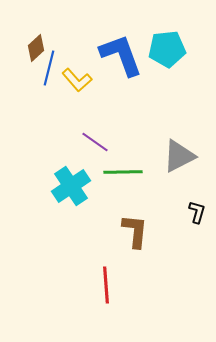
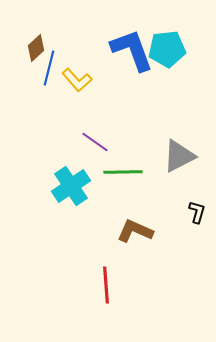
blue L-shape: moved 11 px right, 5 px up
brown L-shape: rotated 72 degrees counterclockwise
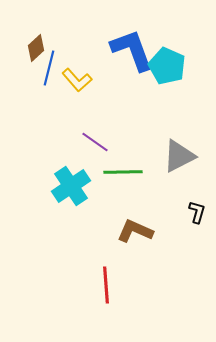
cyan pentagon: moved 17 px down; rotated 30 degrees clockwise
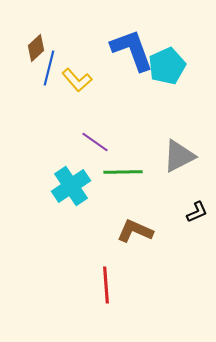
cyan pentagon: rotated 24 degrees clockwise
black L-shape: rotated 50 degrees clockwise
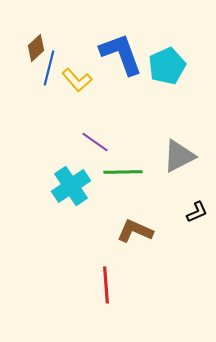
blue L-shape: moved 11 px left, 4 px down
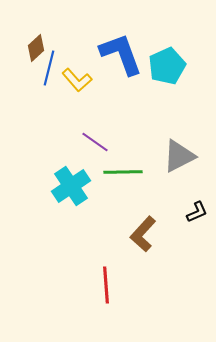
brown L-shape: moved 8 px right, 3 px down; rotated 72 degrees counterclockwise
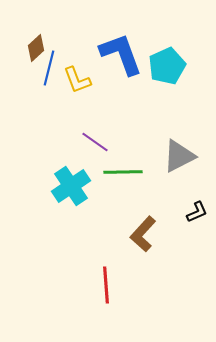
yellow L-shape: rotated 20 degrees clockwise
